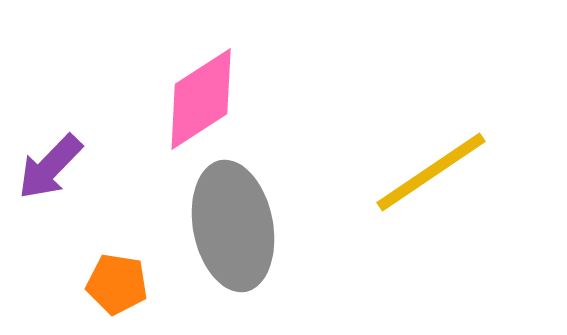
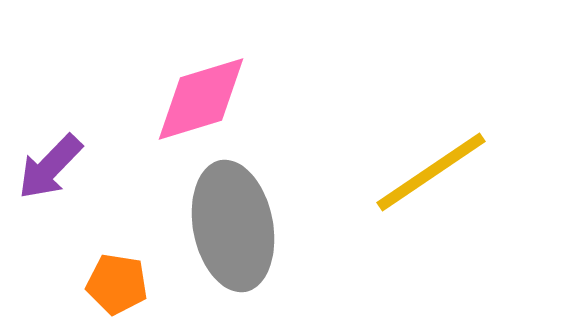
pink diamond: rotated 16 degrees clockwise
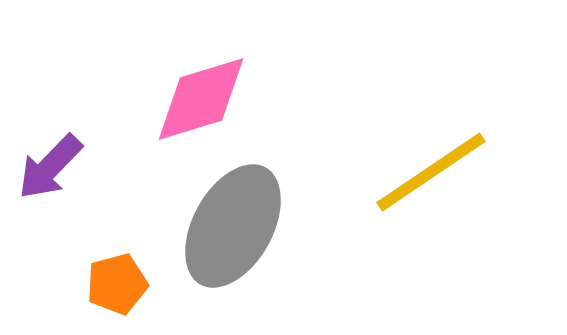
gray ellipse: rotated 40 degrees clockwise
orange pentagon: rotated 24 degrees counterclockwise
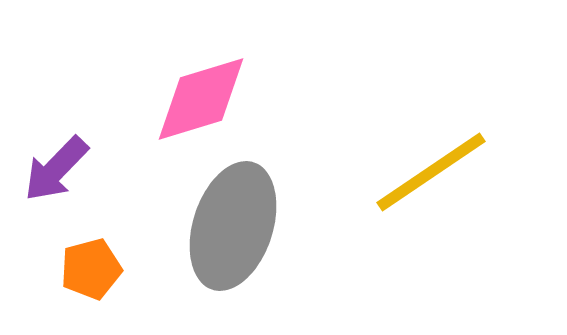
purple arrow: moved 6 px right, 2 px down
gray ellipse: rotated 11 degrees counterclockwise
orange pentagon: moved 26 px left, 15 px up
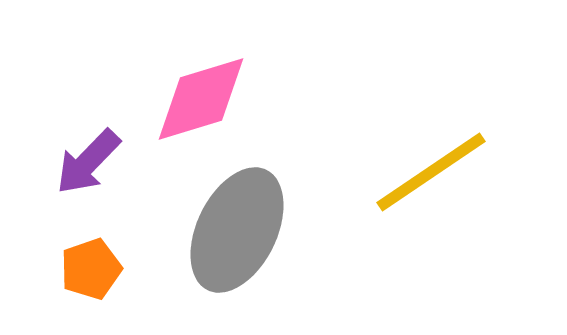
purple arrow: moved 32 px right, 7 px up
gray ellipse: moved 4 px right, 4 px down; rotated 8 degrees clockwise
orange pentagon: rotated 4 degrees counterclockwise
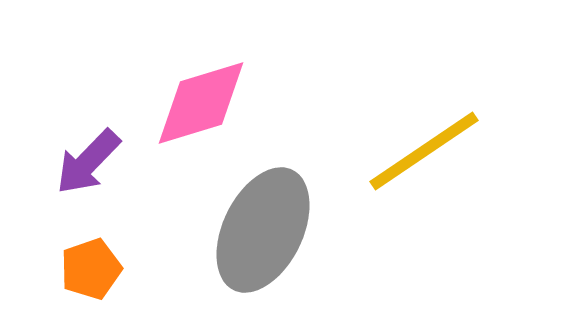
pink diamond: moved 4 px down
yellow line: moved 7 px left, 21 px up
gray ellipse: moved 26 px right
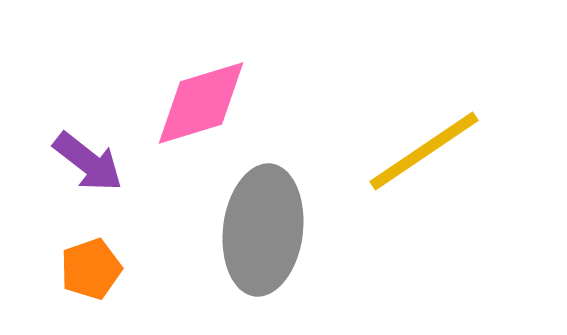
purple arrow: rotated 96 degrees counterclockwise
gray ellipse: rotated 19 degrees counterclockwise
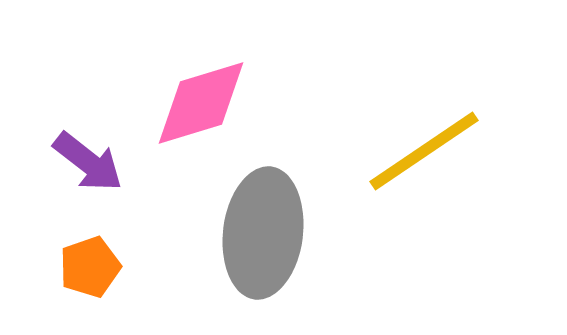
gray ellipse: moved 3 px down
orange pentagon: moved 1 px left, 2 px up
